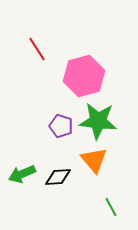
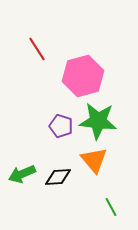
pink hexagon: moved 1 px left
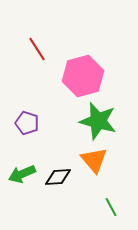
green star: rotated 9 degrees clockwise
purple pentagon: moved 34 px left, 3 px up
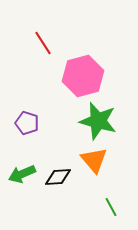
red line: moved 6 px right, 6 px up
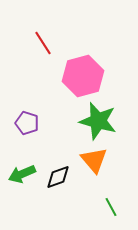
black diamond: rotated 16 degrees counterclockwise
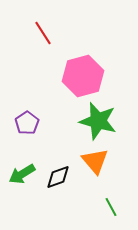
red line: moved 10 px up
purple pentagon: rotated 20 degrees clockwise
orange triangle: moved 1 px right, 1 px down
green arrow: rotated 8 degrees counterclockwise
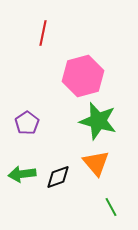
red line: rotated 45 degrees clockwise
orange triangle: moved 1 px right, 2 px down
green arrow: rotated 24 degrees clockwise
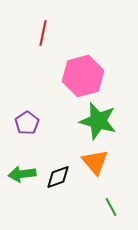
orange triangle: moved 1 px left, 1 px up
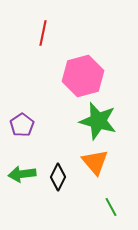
purple pentagon: moved 5 px left, 2 px down
black diamond: rotated 44 degrees counterclockwise
